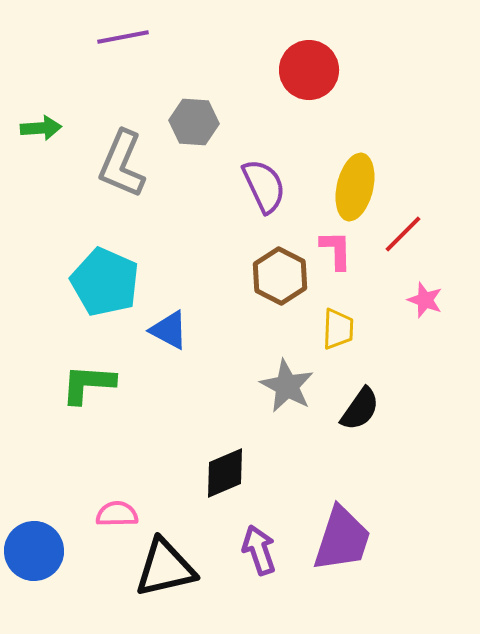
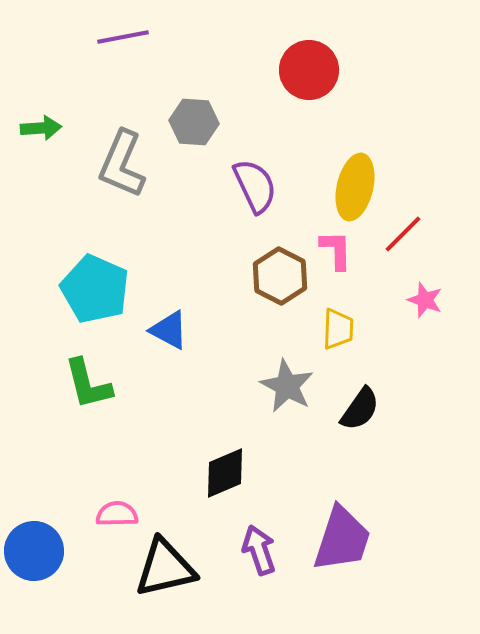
purple semicircle: moved 9 px left
cyan pentagon: moved 10 px left, 7 px down
green L-shape: rotated 108 degrees counterclockwise
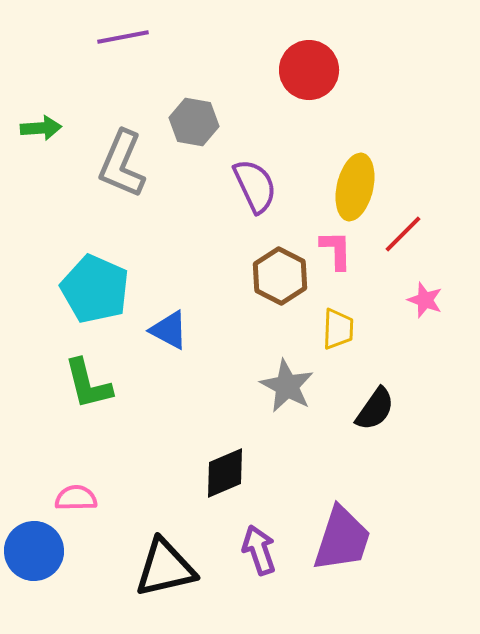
gray hexagon: rotated 6 degrees clockwise
black semicircle: moved 15 px right
pink semicircle: moved 41 px left, 16 px up
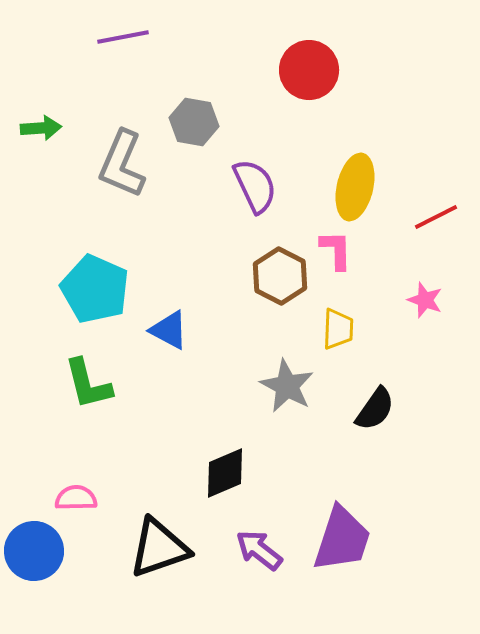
red line: moved 33 px right, 17 px up; rotated 18 degrees clockwise
purple arrow: rotated 33 degrees counterclockwise
black triangle: moved 6 px left, 20 px up; rotated 6 degrees counterclockwise
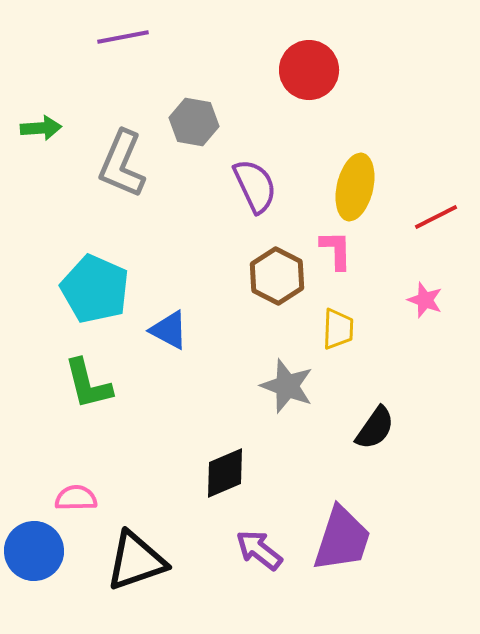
brown hexagon: moved 3 px left
gray star: rotated 8 degrees counterclockwise
black semicircle: moved 19 px down
black triangle: moved 23 px left, 13 px down
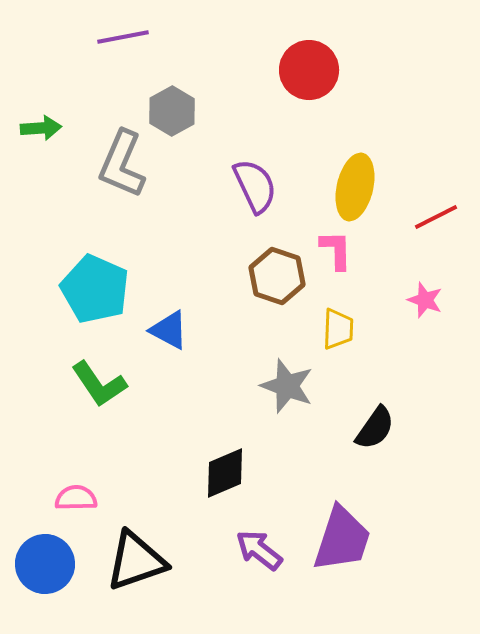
gray hexagon: moved 22 px left, 11 px up; rotated 21 degrees clockwise
brown hexagon: rotated 8 degrees counterclockwise
green L-shape: moved 11 px right; rotated 20 degrees counterclockwise
blue circle: moved 11 px right, 13 px down
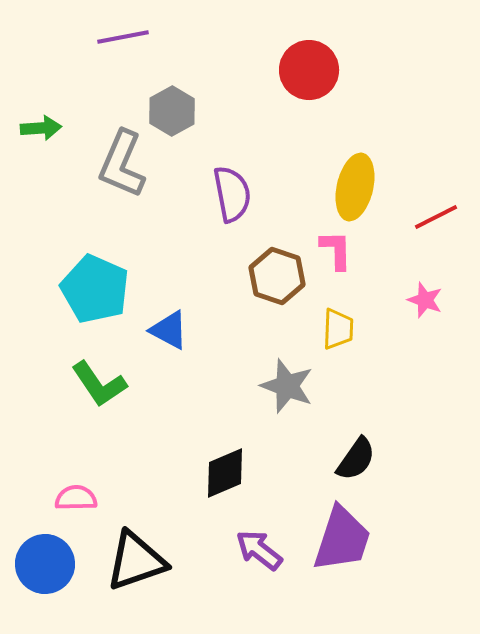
purple semicircle: moved 23 px left, 8 px down; rotated 14 degrees clockwise
black semicircle: moved 19 px left, 31 px down
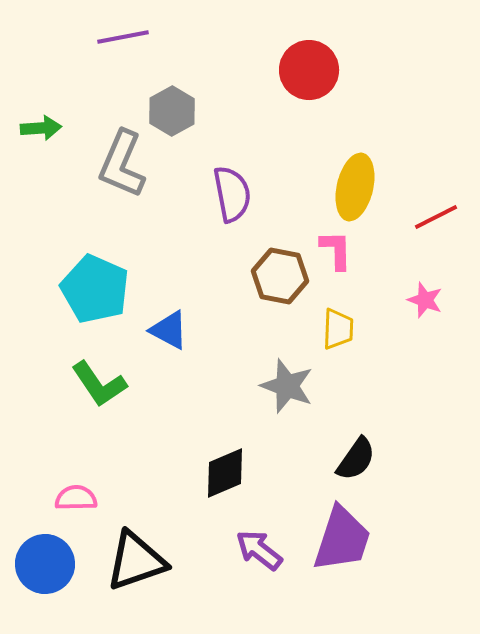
brown hexagon: moved 3 px right; rotated 8 degrees counterclockwise
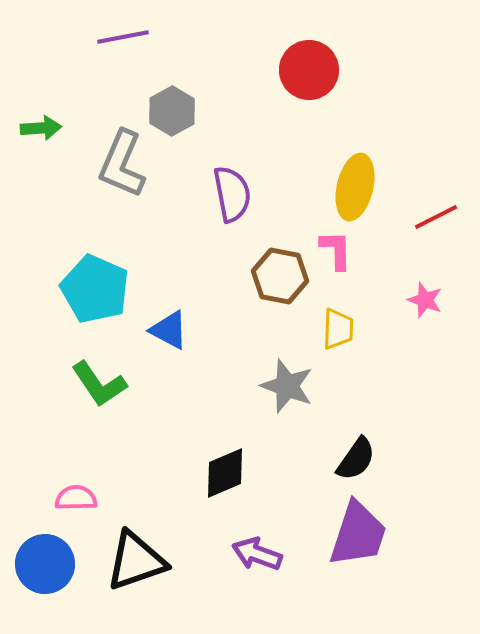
purple trapezoid: moved 16 px right, 5 px up
purple arrow: moved 2 px left, 4 px down; rotated 18 degrees counterclockwise
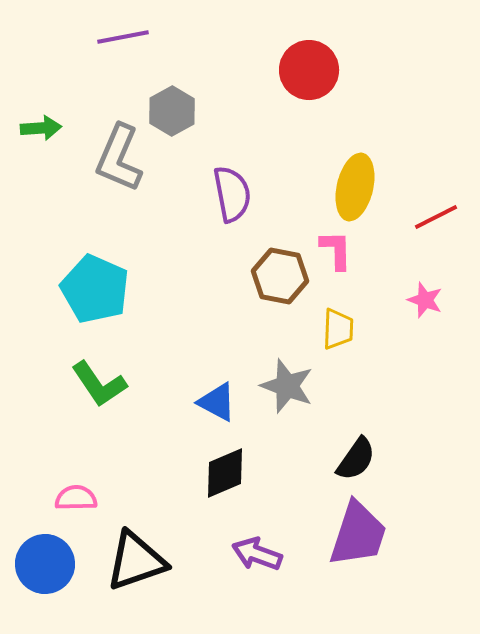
gray L-shape: moved 3 px left, 6 px up
blue triangle: moved 48 px right, 72 px down
